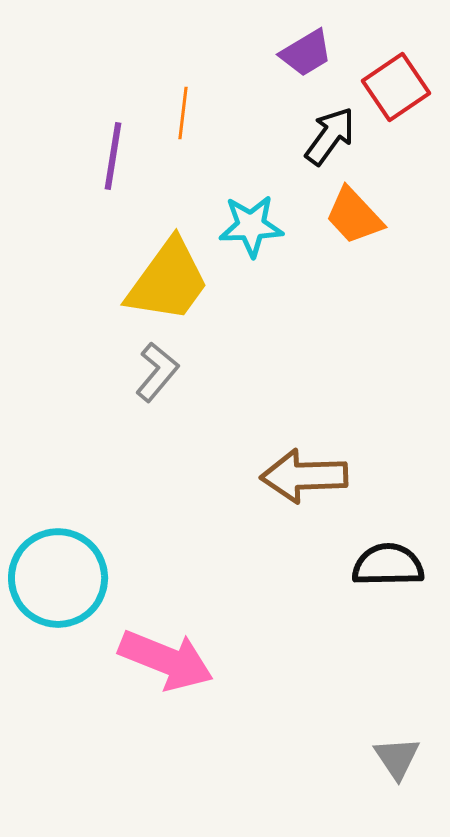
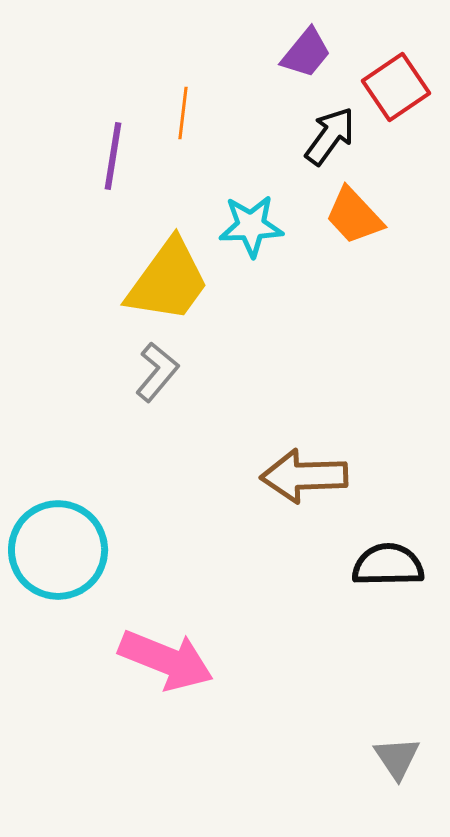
purple trapezoid: rotated 20 degrees counterclockwise
cyan circle: moved 28 px up
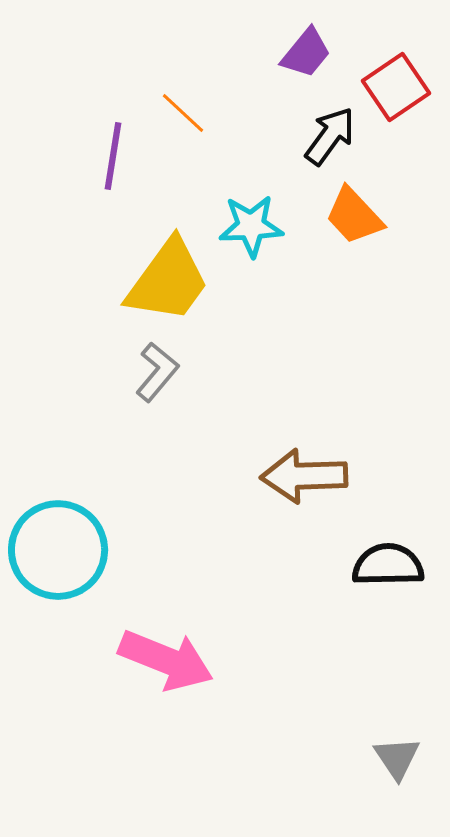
orange line: rotated 54 degrees counterclockwise
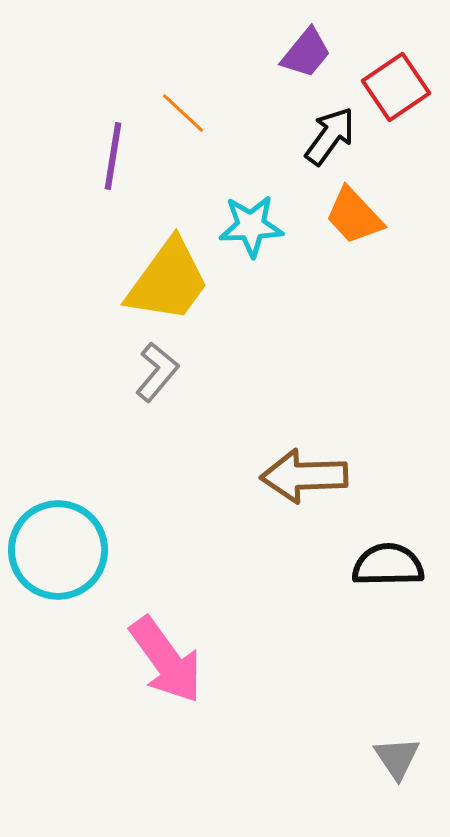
pink arrow: rotated 32 degrees clockwise
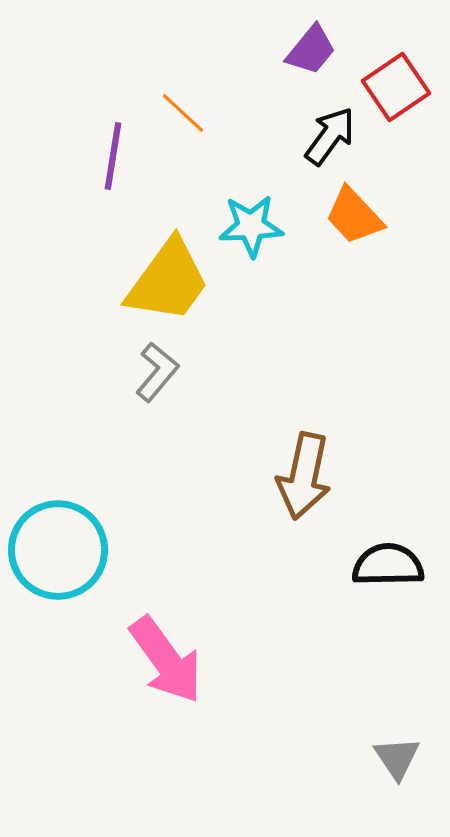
purple trapezoid: moved 5 px right, 3 px up
brown arrow: rotated 76 degrees counterclockwise
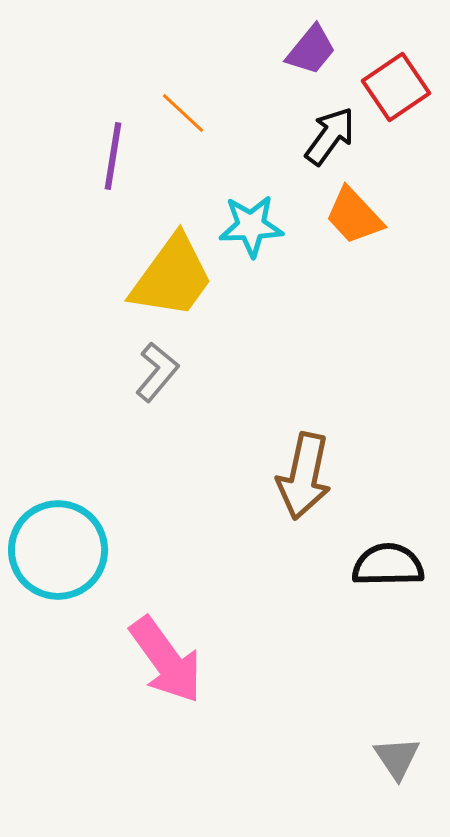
yellow trapezoid: moved 4 px right, 4 px up
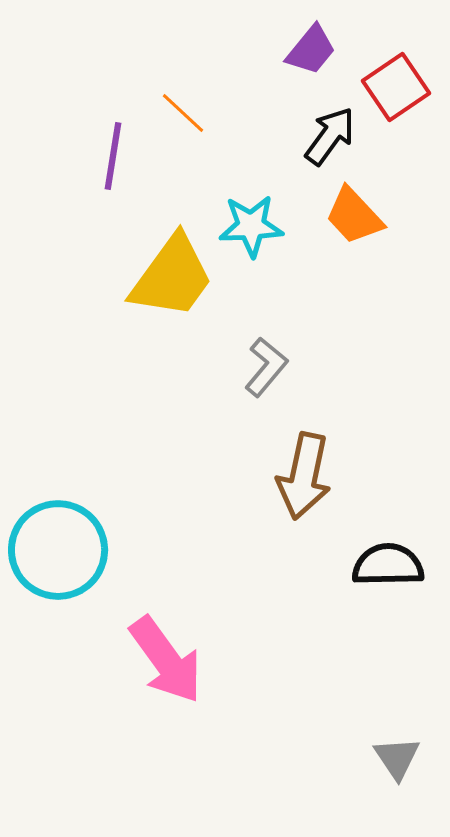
gray L-shape: moved 109 px right, 5 px up
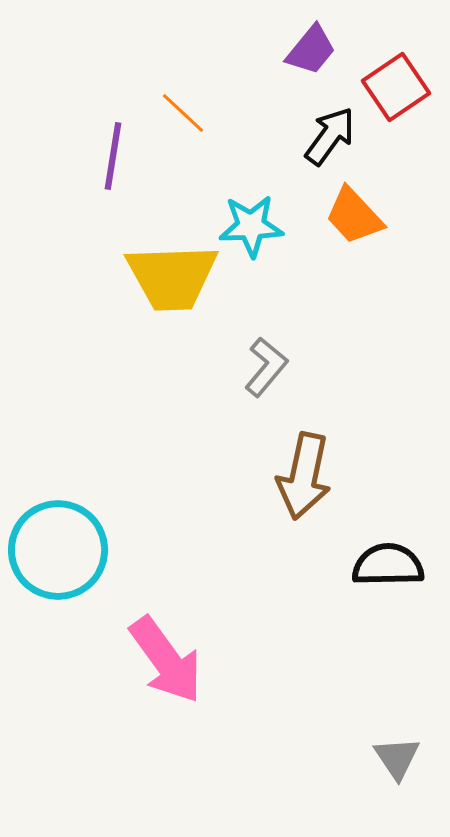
yellow trapezoid: rotated 52 degrees clockwise
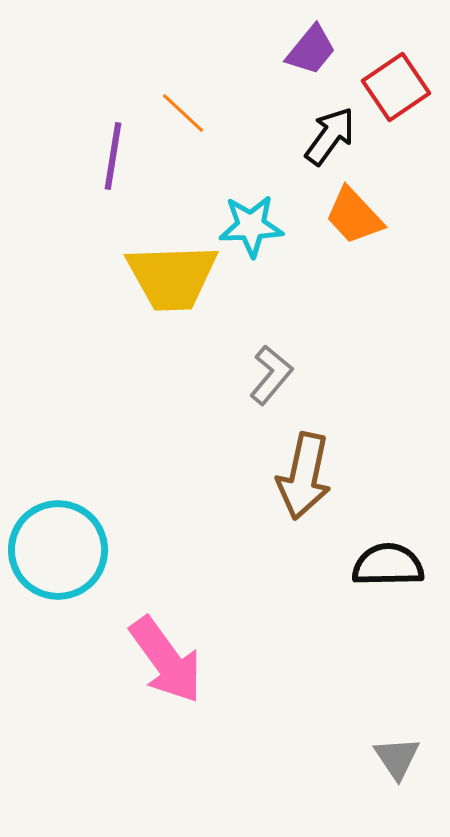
gray L-shape: moved 5 px right, 8 px down
